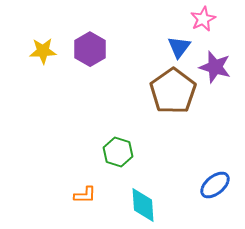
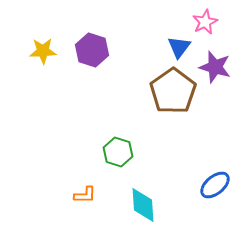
pink star: moved 2 px right, 3 px down
purple hexagon: moved 2 px right, 1 px down; rotated 12 degrees counterclockwise
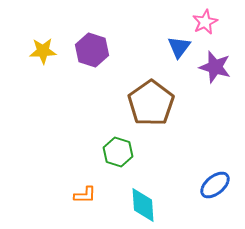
brown pentagon: moved 22 px left, 12 px down
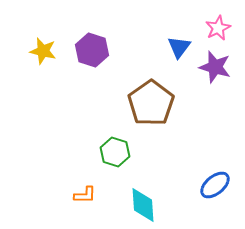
pink star: moved 13 px right, 6 px down
yellow star: rotated 16 degrees clockwise
green hexagon: moved 3 px left
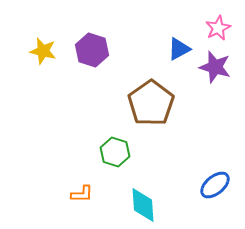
blue triangle: moved 2 px down; rotated 25 degrees clockwise
orange L-shape: moved 3 px left, 1 px up
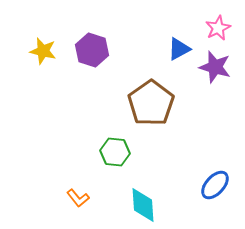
green hexagon: rotated 12 degrees counterclockwise
blue ellipse: rotated 8 degrees counterclockwise
orange L-shape: moved 4 px left, 4 px down; rotated 50 degrees clockwise
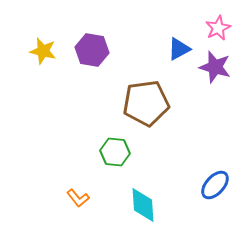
purple hexagon: rotated 8 degrees counterclockwise
brown pentagon: moved 5 px left; rotated 27 degrees clockwise
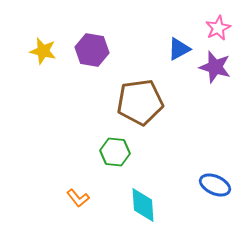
brown pentagon: moved 6 px left, 1 px up
blue ellipse: rotated 72 degrees clockwise
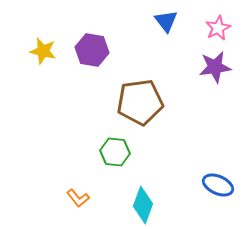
blue triangle: moved 13 px left, 28 px up; rotated 40 degrees counterclockwise
purple star: rotated 24 degrees counterclockwise
blue ellipse: moved 3 px right
cyan diamond: rotated 24 degrees clockwise
